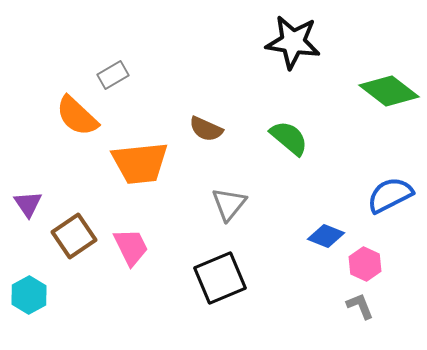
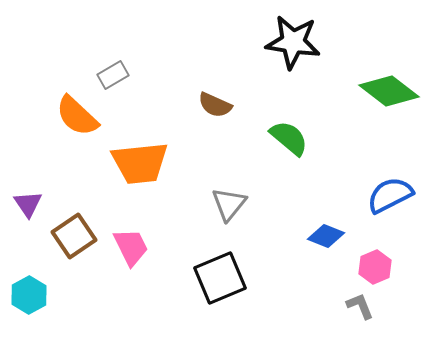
brown semicircle: moved 9 px right, 24 px up
pink hexagon: moved 10 px right, 3 px down; rotated 12 degrees clockwise
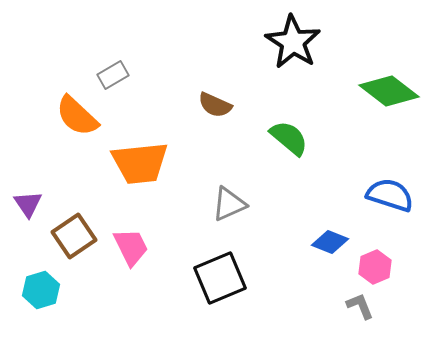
black star: rotated 24 degrees clockwise
blue semicircle: rotated 45 degrees clockwise
gray triangle: rotated 27 degrees clockwise
blue diamond: moved 4 px right, 6 px down
cyan hexagon: moved 12 px right, 5 px up; rotated 12 degrees clockwise
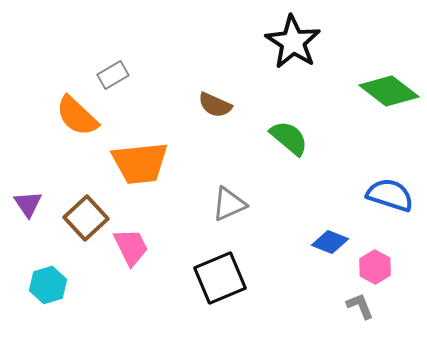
brown square: moved 12 px right, 18 px up; rotated 9 degrees counterclockwise
pink hexagon: rotated 8 degrees counterclockwise
cyan hexagon: moved 7 px right, 5 px up
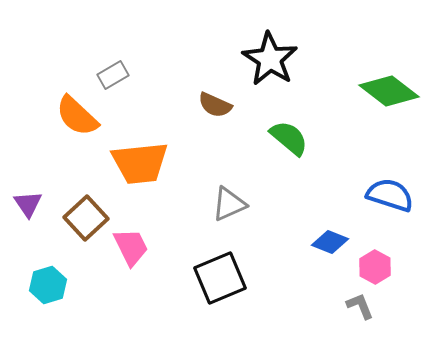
black star: moved 23 px left, 17 px down
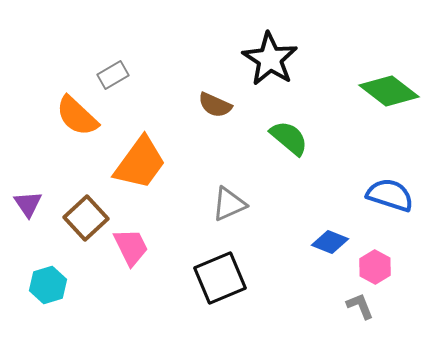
orange trapezoid: rotated 48 degrees counterclockwise
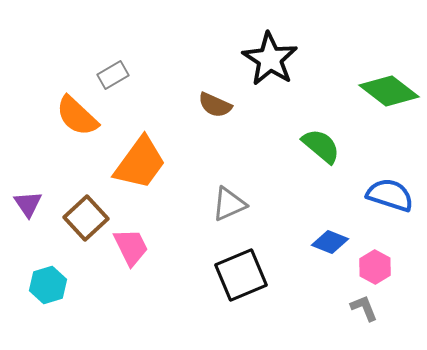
green semicircle: moved 32 px right, 8 px down
black square: moved 21 px right, 3 px up
gray L-shape: moved 4 px right, 2 px down
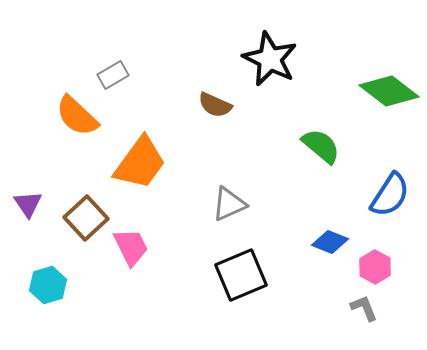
black star: rotated 6 degrees counterclockwise
blue semicircle: rotated 105 degrees clockwise
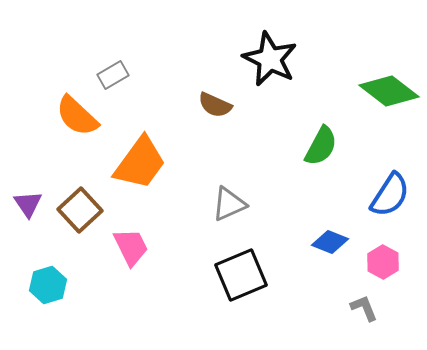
green semicircle: rotated 78 degrees clockwise
brown square: moved 6 px left, 8 px up
pink hexagon: moved 8 px right, 5 px up
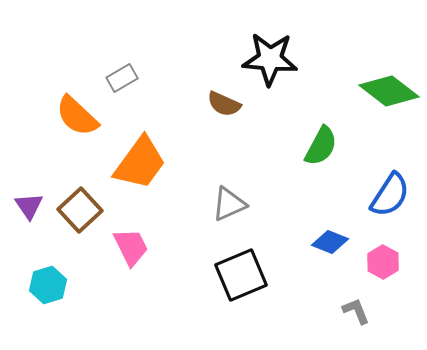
black star: rotated 22 degrees counterclockwise
gray rectangle: moved 9 px right, 3 px down
brown semicircle: moved 9 px right, 1 px up
purple triangle: moved 1 px right, 2 px down
gray L-shape: moved 8 px left, 3 px down
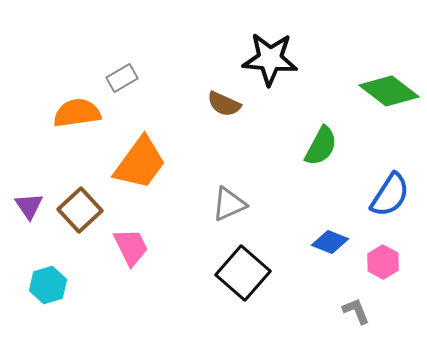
orange semicircle: moved 3 px up; rotated 129 degrees clockwise
black square: moved 2 px right, 2 px up; rotated 26 degrees counterclockwise
